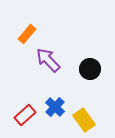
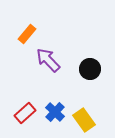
blue cross: moved 5 px down
red rectangle: moved 2 px up
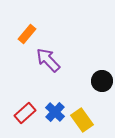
black circle: moved 12 px right, 12 px down
yellow rectangle: moved 2 px left
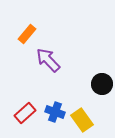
black circle: moved 3 px down
blue cross: rotated 24 degrees counterclockwise
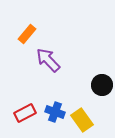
black circle: moved 1 px down
red rectangle: rotated 15 degrees clockwise
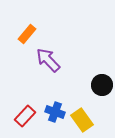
red rectangle: moved 3 px down; rotated 20 degrees counterclockwise
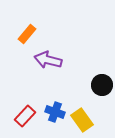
purple arrow: rotated 32 degrees counterclockwise
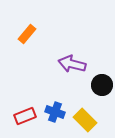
purple arrow: moved 24 px right, 4 px down
red rectangle: rotated 25 degrees clockwise
yellow rectangle: moved 3 px right; rotated 10 degrees counterclockwise
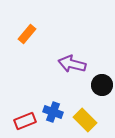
blue cross: moved 2 px left
red rectangle: moved 5 px down
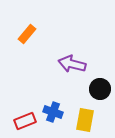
black circle: moved 2 px left, 4 px down
yellow rectangle: rotated 55 degrees clockwise
